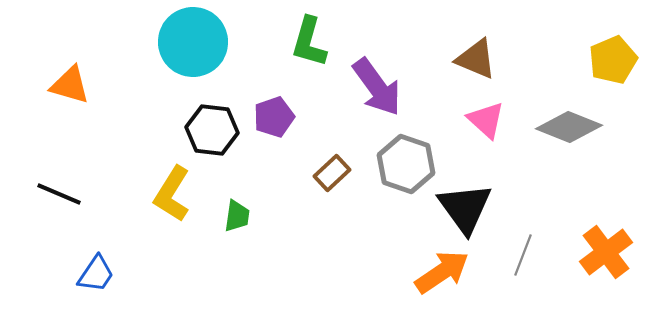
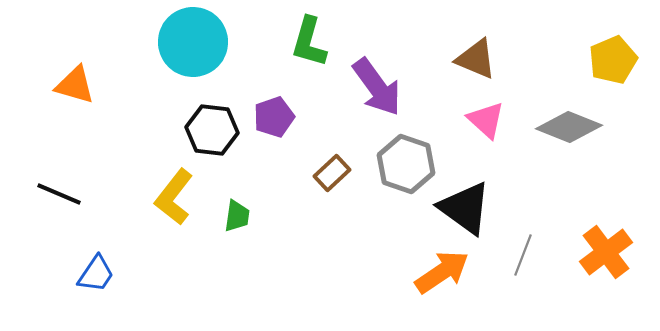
orange triangle: moved 5 px right
yellow L-shape: moved 2 px right, 3 px down; rotated 6 degrees clockwise
black triangle: rotated 18 degrees counterclockwise
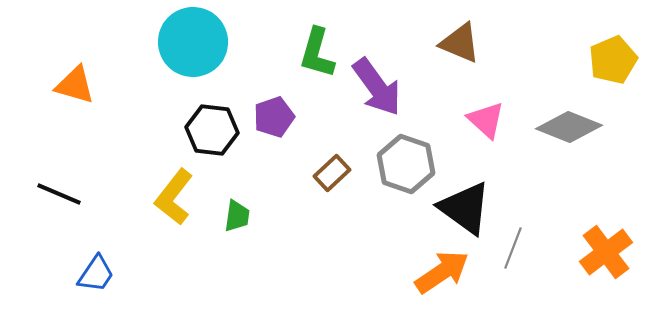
green L-shape: moved 8 px right, 11 px down
brown triangle: moved 16 px left, 16 px up
gray line: moved 10 px left, 7 px up
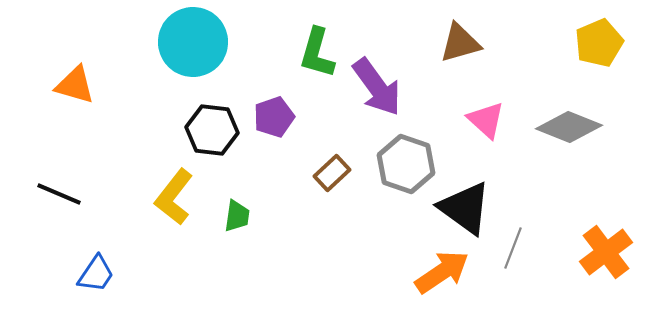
brown triangle: rotated 39 degrees counterclockwise
yellow pentagon: moved 14 px left, 17 px up
